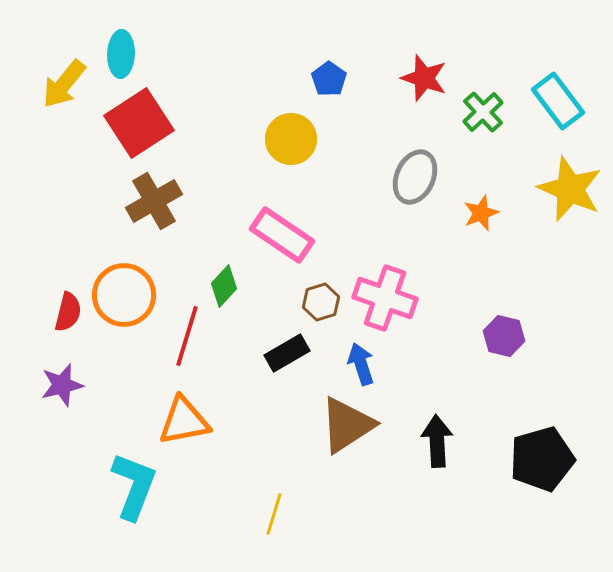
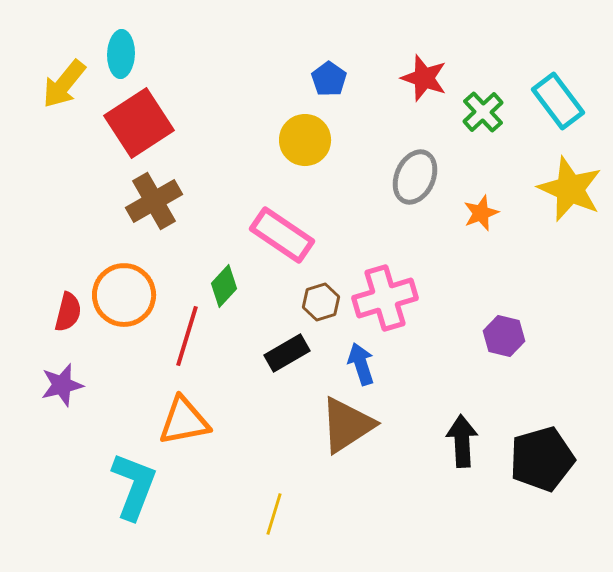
yellow circle: moved 14 px right, 1 px down
pink cross: rotated 36 degrees counterclockwise
black arrow: moved 25 px right
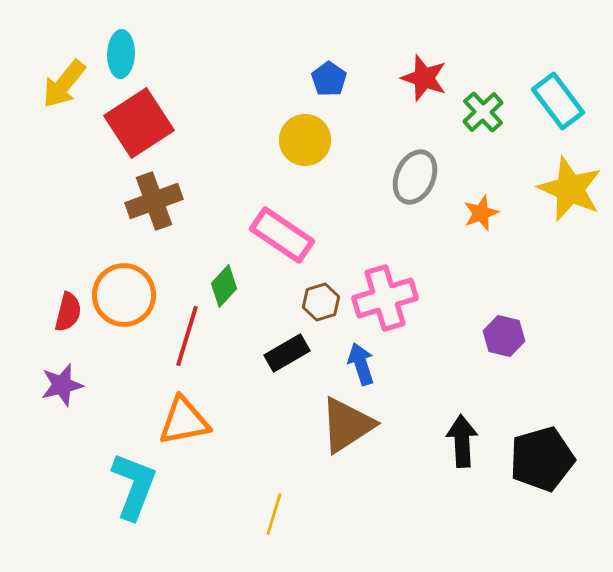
brown cross: rotated 10 degrees clockwise
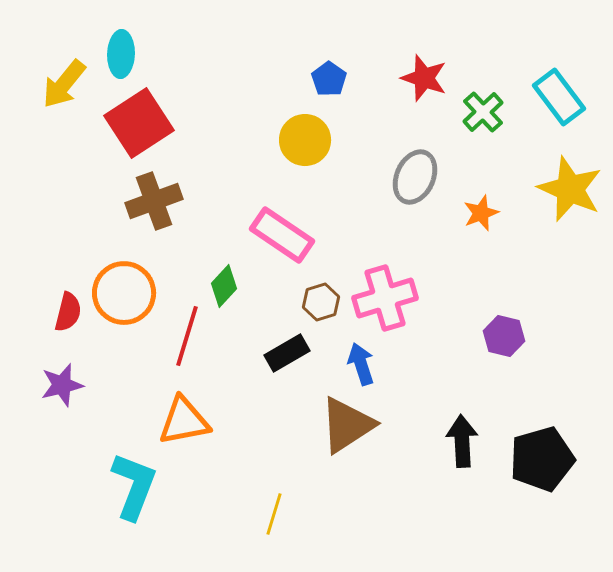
cyan rectangle: moved 1 px right, 4 px up
orange circle: moved 2 px up
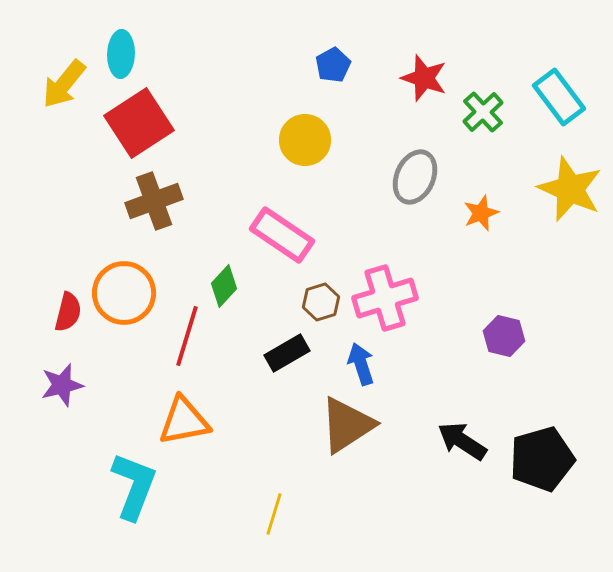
blue pentagon: moved 4 px right, 14 px up; rotated 8 degrees clockwise
black arrow: rotated 54 degrees counterclockwise
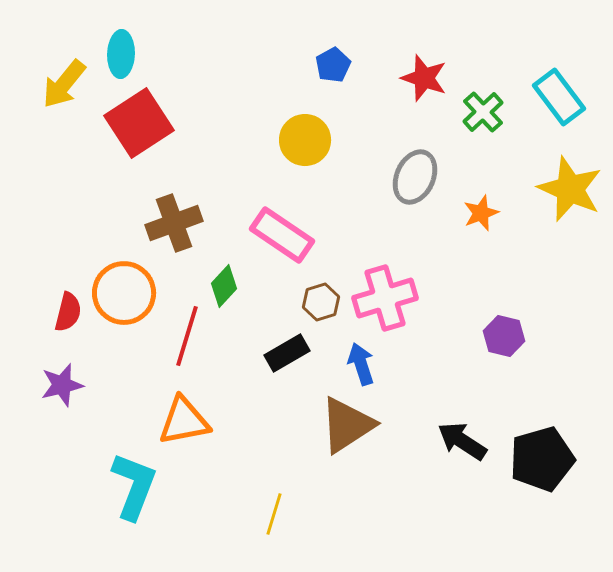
brown cross: moved 20 px right, 22 px down
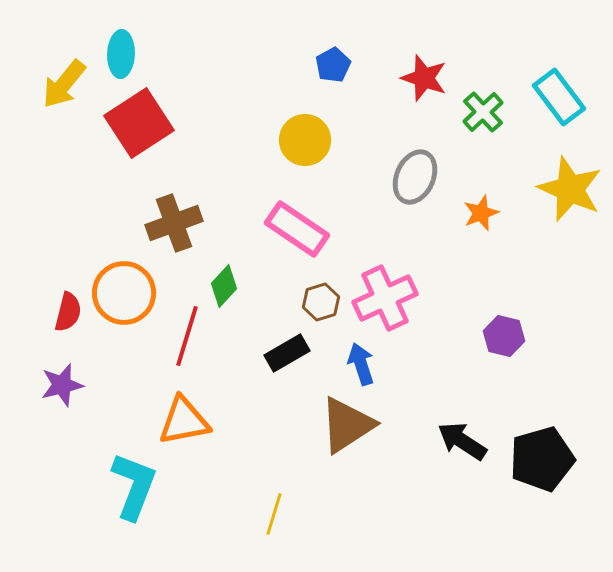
pink rectangle: moved 15 px right, 6 px up
pink cross: rotated 8 degrees counterclockwise
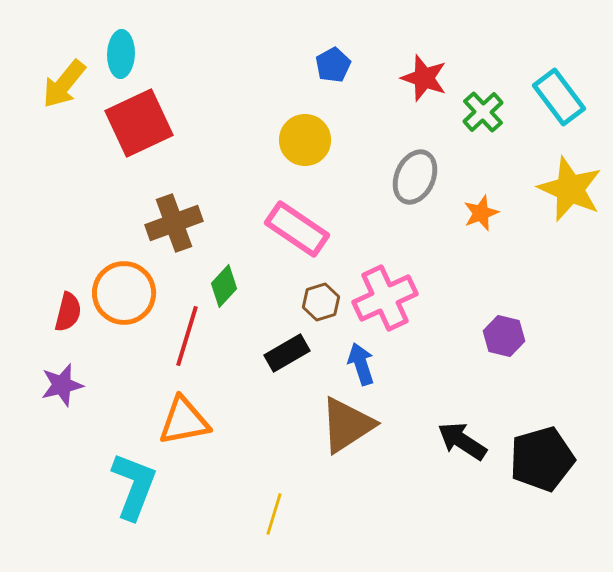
red square: rotated 8 degrees clockwise
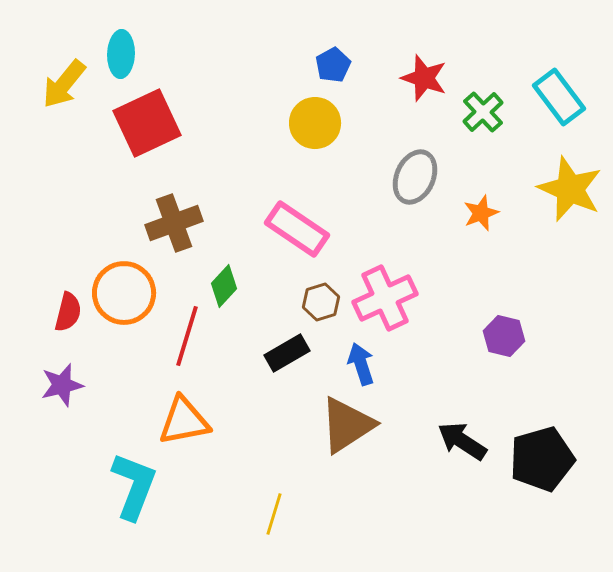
red square: moved 8 px right
yellow circle: moved 10 px right, 17 px up
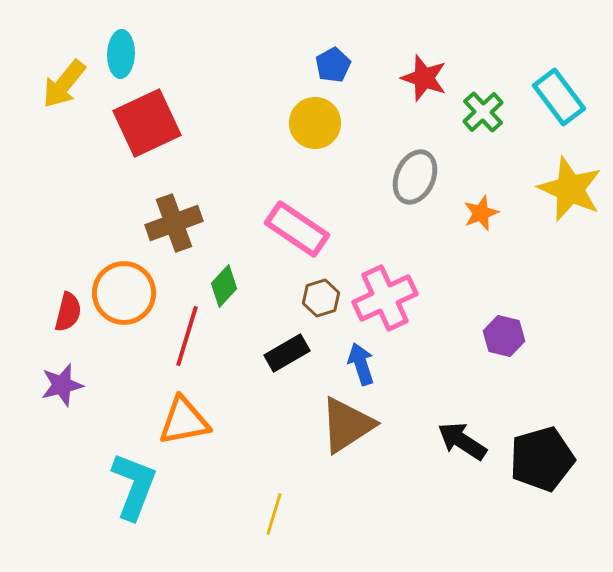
brown hexagon: moved 4 px up
